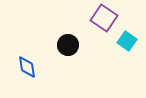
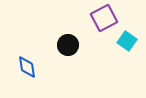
purple square: rotated 28 degrees clockwise
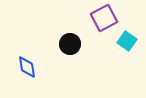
black circle: moved 2 px right, 1 px up
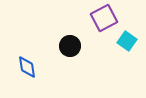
black circle: moved 2 px down
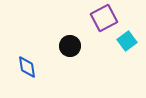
cyan square: rotated 18 degrees clockwise
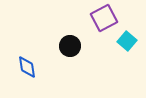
cyan square: rotated 12 degrees counterclockwise
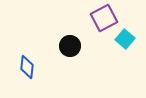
cyan square: moved 2 px left, 2 px up
blue diamond: rotated 15 degrees clockwise
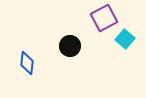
blue diamond: moved 4 px up
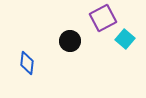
purple square: moved 1 px left
black circle: moved 5 px up
